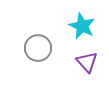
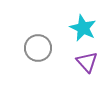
cyan star: moved 1 px right, 2 px down
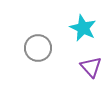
purple triangle: moved 4 px right, 5 px down
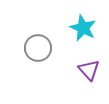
purple triangle: moved 2 px left, 3 px down
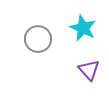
gray circle: moved 9 px up
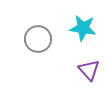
cyan star: rotated 16 degrees counterclockwise
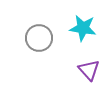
gray circle: moved 1 px right, 1 px up
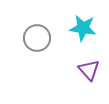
gray circle: moved 2 px left
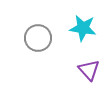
gray circle: moved 1 px right
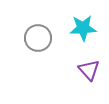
cyan star: rotated 12 degrees counterclockwise
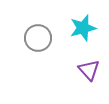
cyan star: rotated 12 degrees counterclockwise
